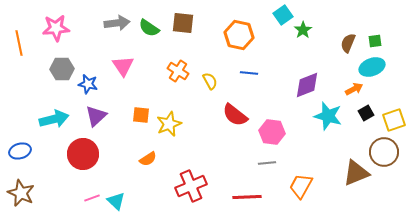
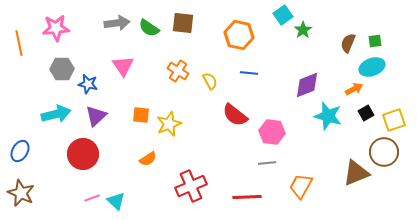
cyan arrow: moved 2 px right, 5 px up
blue ellipse: rotated 45 degrees counterclockwise
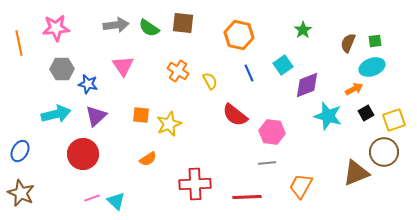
cyan square: moved 50 px down
gray arrow: moved 1 px left, 2 px down
blue line: rotated 60 degrees clockwise
red cross: moved 4 px right, 2 px up; rotated 20 degrees clockwise
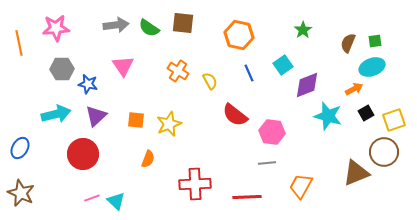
orange square: moved 5 px left, 5 px down
blue ellipse: moved 3 px up
orange semicircle: rotated 36 degrees counterclockwise
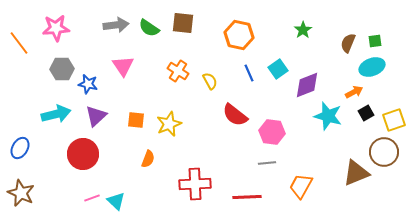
orange line: rotated 25 degrees counterclockwise
cyan square: moved 5 px left, 4 px down
orange arrow: moved 3 px down
